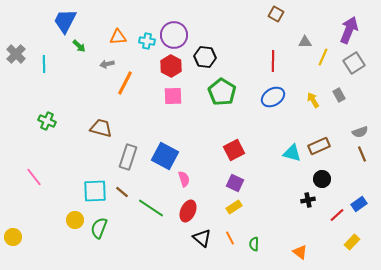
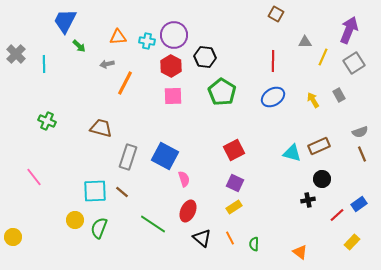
green line at (151, 208): moved 2 px right, 16 px down
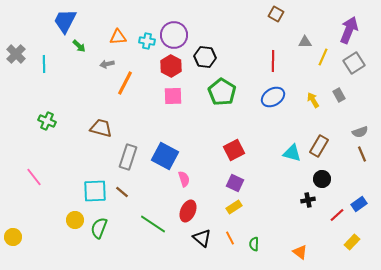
brown rectangle at (319, 146): rotated 35 degrees counterclockwise
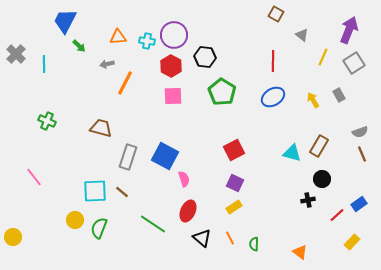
gray triangle at (305, 42): moved 3 px left, 7 px up; rotated 40 degrees clockwise
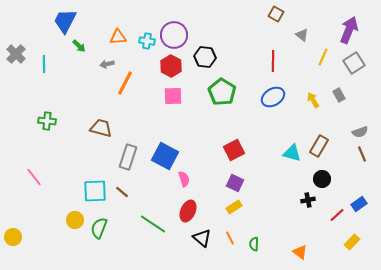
green cross at (47, 121): rotated 18 degrees counterclockwise
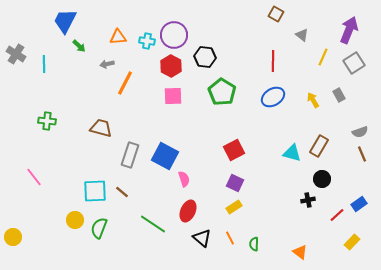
gray cross at (16, 54): rotated 12 degrees counterclockwise
gray rectangle at (128, 157): moved 2 px right, 2 px up
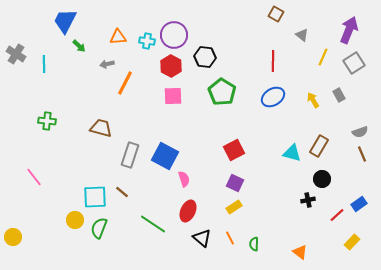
cyan square at (95, 191): moved 6 px down
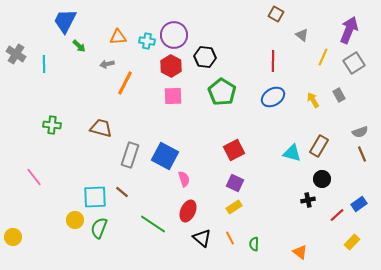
green cross at (47, 121): moved 5 px right, 4 px down
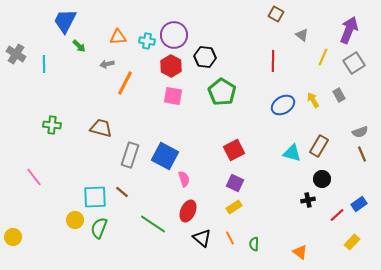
pink square at (173, 96): rotated 12 degrees clockwise
blue ellipse at (273, 97): moved 10 px right, 8 px down
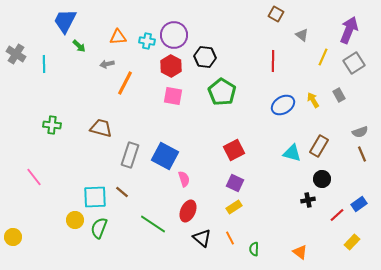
green semicircle at (254, 244): moved 5 px down
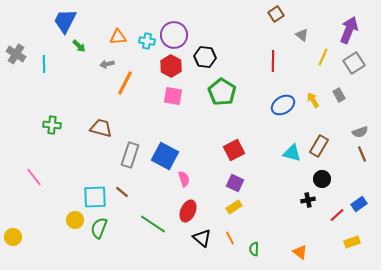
brown square at (276, 14): rotated 28 degrees clockwise
yellow rectangle at (352, 242): rotated 28 degrees clockwise
